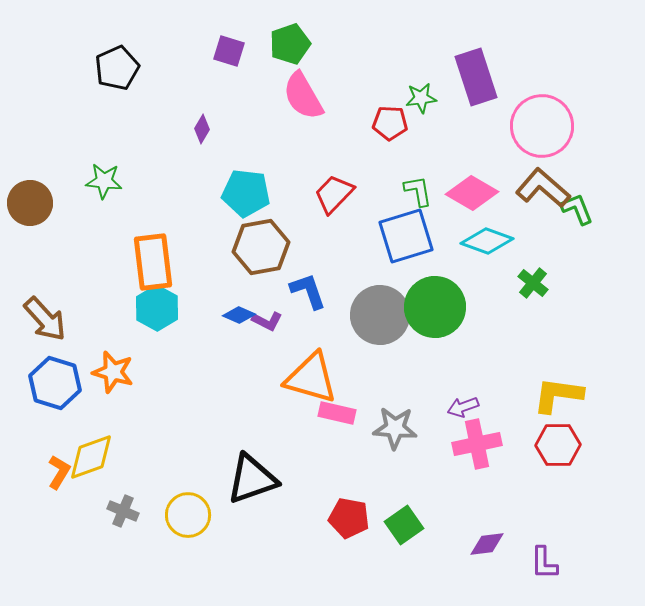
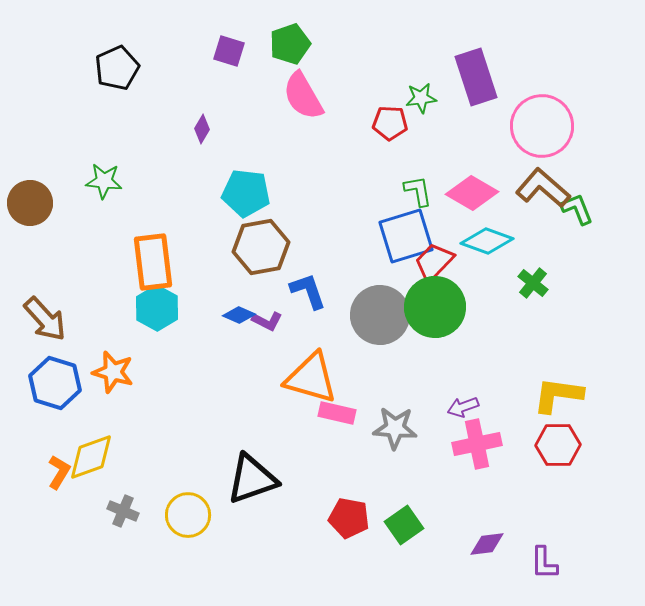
red trapezoid at (334, 194): moved 100 px right, 68 px down
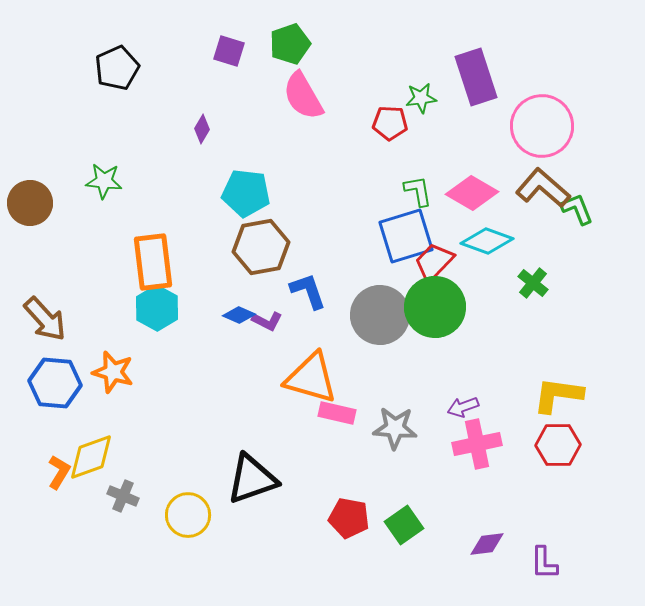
blue hexagon at (55, 383): rotated 12 degrees counterclockwise
gray cross at (123, 511): moved 15 px up
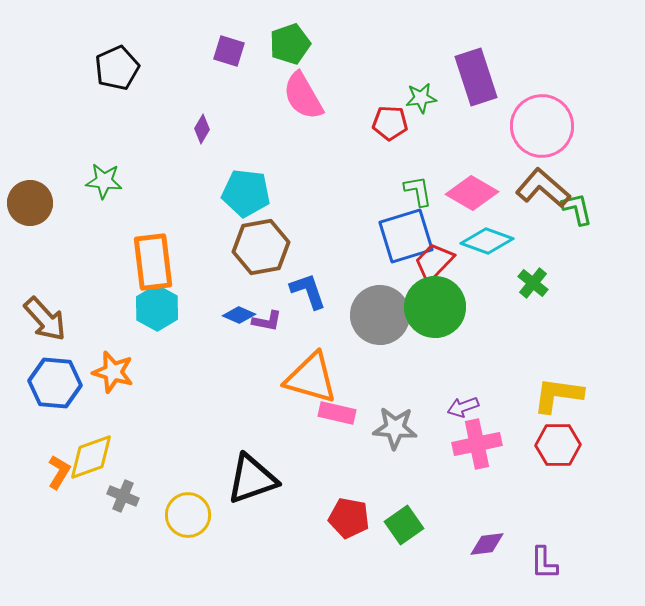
green L-shape at (577, 209): rotated 9 degrees clockwise
purple L-shape at (267, 321): rotated 16 degrees counterclockwise
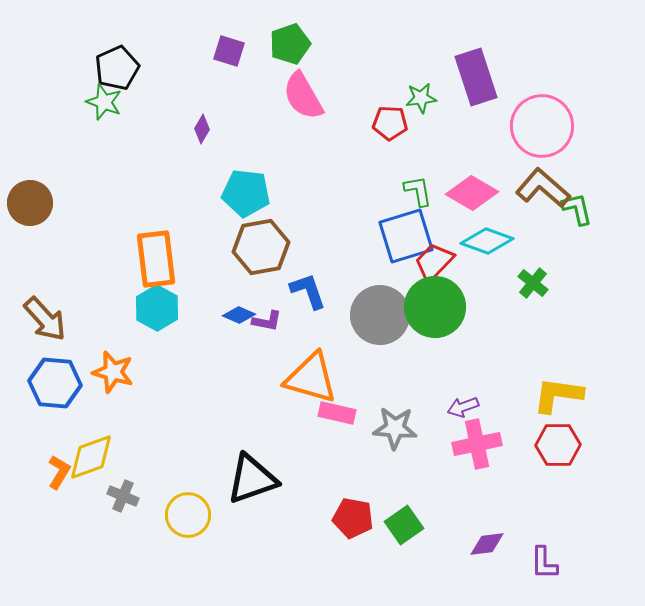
green star at (104, 181): moved 79 px up; rotated 15 degrees clockwise
orange rectangle at (153, 262): moved 3 px right, 3 px up
red pentagon at (349, 518): moved 4 px right
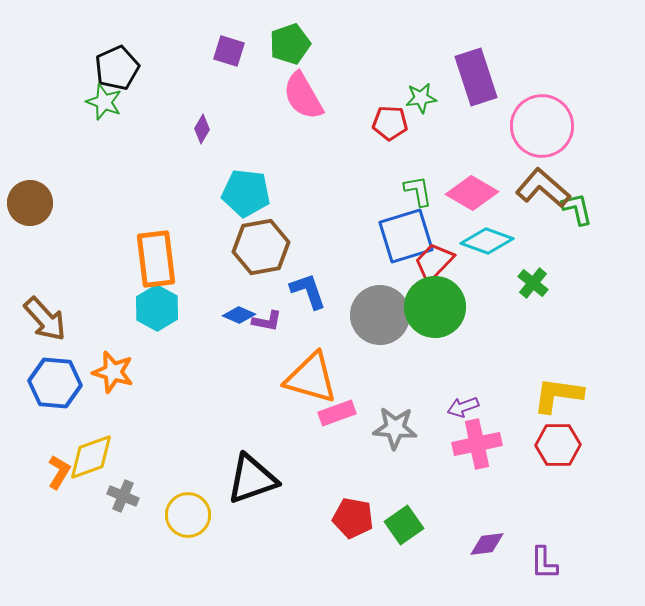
pink rectangle at (337, 413): rotated 33 degrees counterclockwise
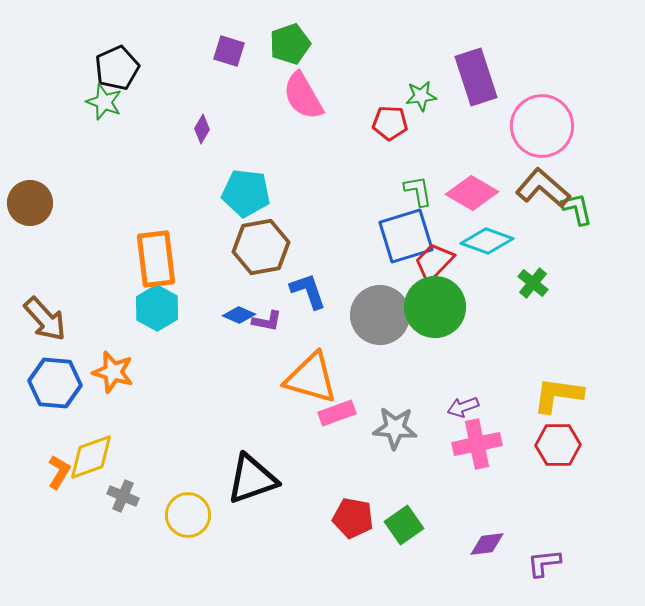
green star at (421, 98): moved 2 px up
purple L-shape at (544, 563): rotated 84 degrees clockwise
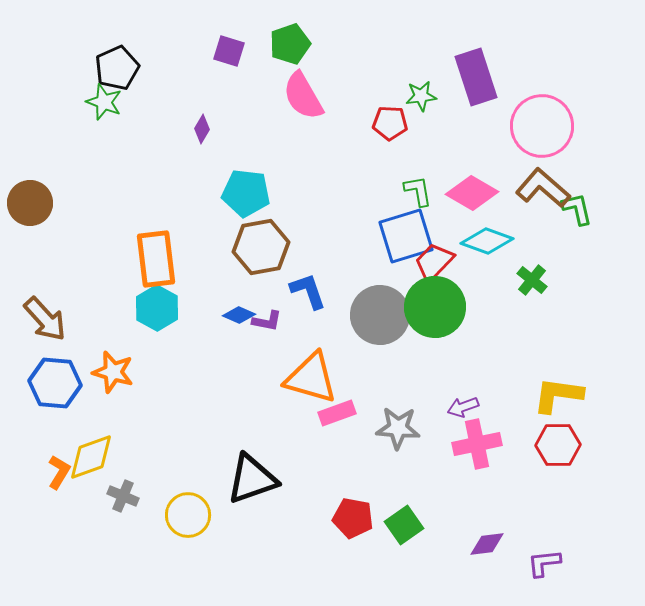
green cross at (533, 283): moved 1 px left, 3 px up
gray star at (395, 428): moved 3 px right
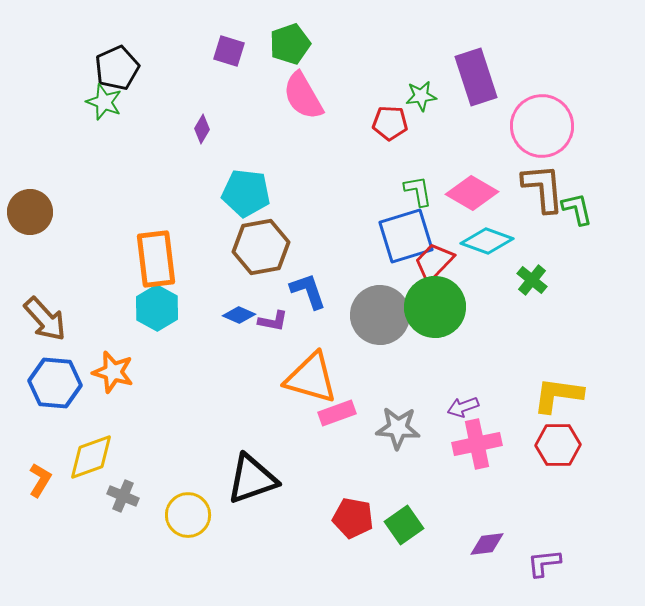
brown L-shape at (543, 188): rotated 44 degrees clockwise
brown circle at (30, 203): moved 9 px down
purple L-shape at (267, 321): moved 6 px right
orange L-shape at (59, 472): moved 19 px left, 8 px down
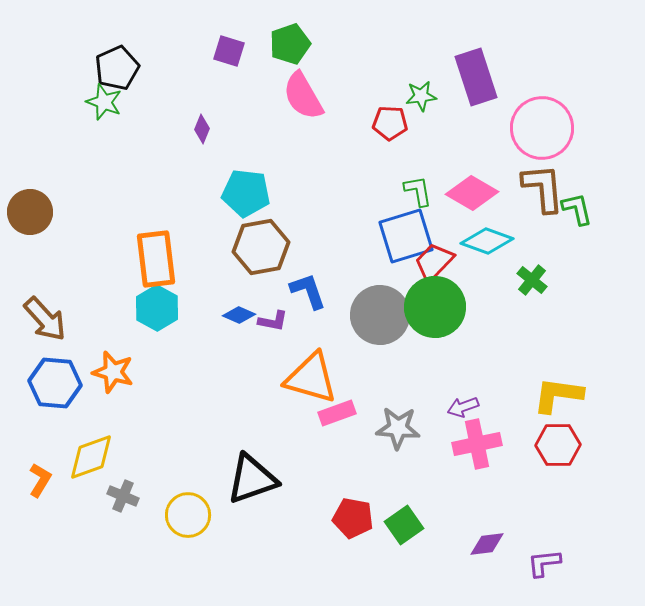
pink circle at (542, 126): moved 2 px down
purple diamond at (202, 129): rotated 8 degrees counterclockwise
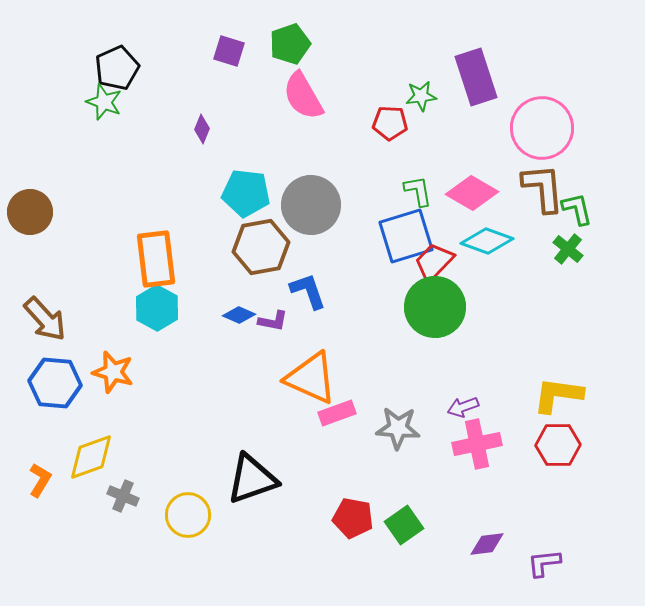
green cross at (532, 280): moved 36 px right, 31 px up
gray circle at (380, 315): moved 69 px left, 110 px up
orange triangle at (311, 378): rotated 8 degrees clockwise
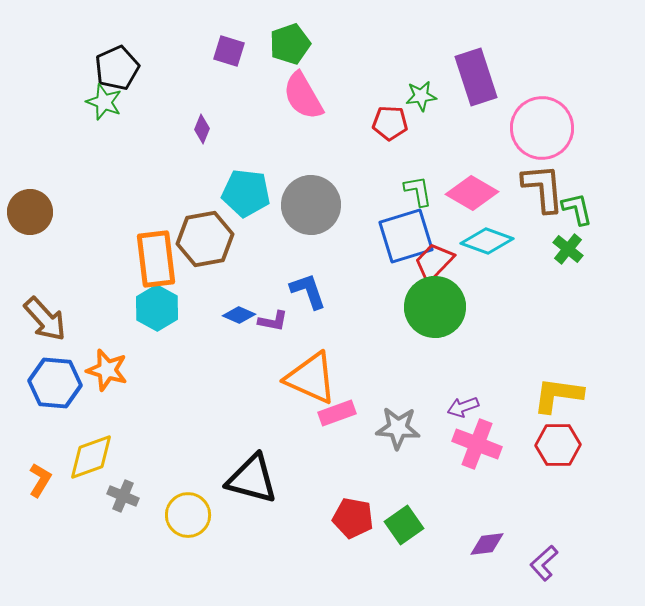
brown hexagon at (261, 247): moved 56 px left, 8 px up
orange star at (113, 372): moved 6 px left, 2 px up
pink cross at (477, 444): rotated 33 degrees clockwise
black triangle at (252, 479): rotated 34 degrees clockwise
purple L-shape at (544, 563): rotated 36 degrees counterclockwise
